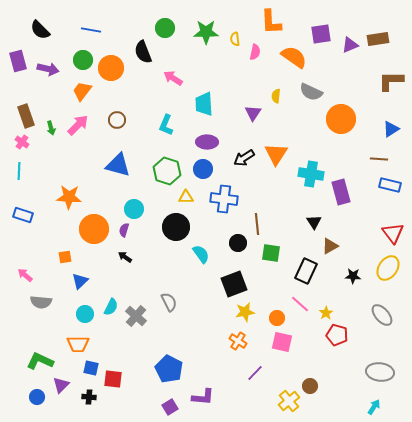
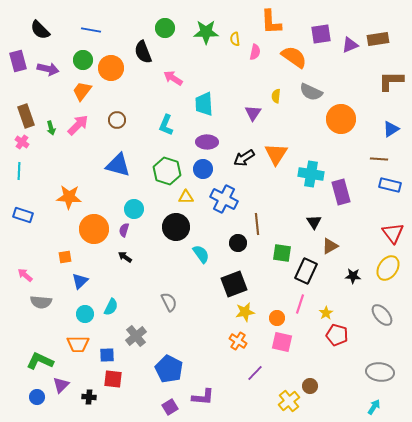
blue cross at (224, 199): rotated 20 degrees clockwise
green square at (271, 253): moved 11 px right
pink line at (300, 304): rotated 66 degrees clockwise
gray cross at (136, 316): moved 20 px down; rotated 10 degrees clockwise
blue square at (91, 368): moved 16 px right, 13 px up; rotated 14 degrees counterclockwise
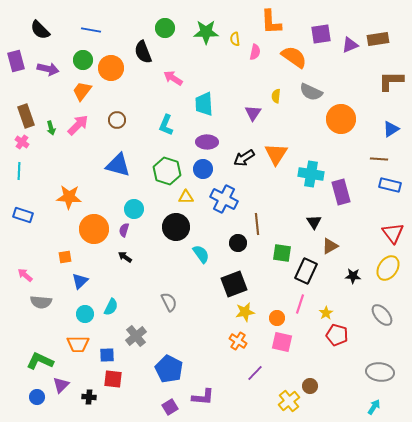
purple rectangle at (18, 61): moved 2 px left
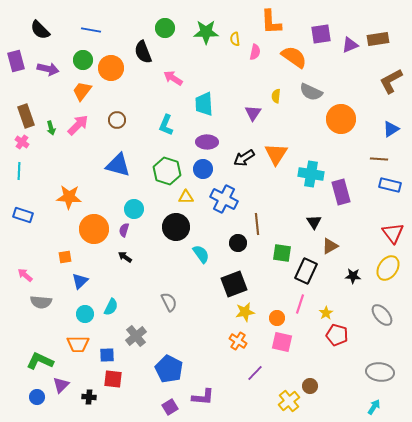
brown L-shape at (391, 81): rotated 28 degrees counterclockwise
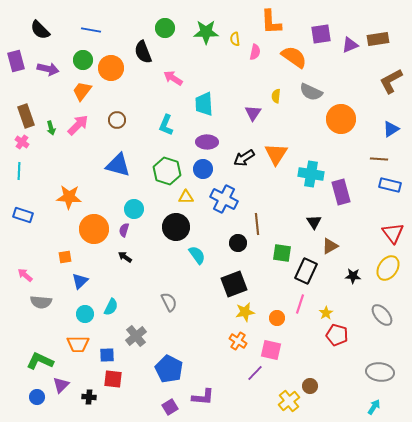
cyan semicircle at (201, 254): moved 4 px left, 1 px down
pink square at (282, 342): moved 11 px left, 8 px down
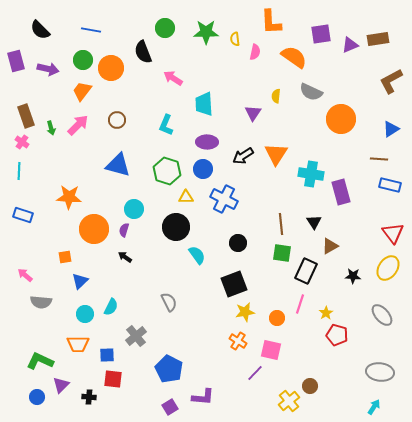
black arrow at (244, 158): moved 1 px left, 2 px up
brown line at (257, 224): moved 24 px right
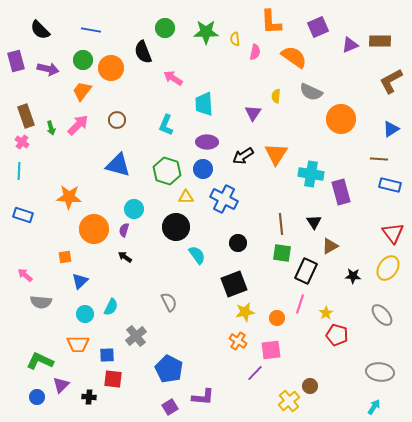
purple square at (321, 34): moved 3 px left, 7 px up; rotated 15 degrees counterclockwise
brown rectangle at (378, 39): moved 2 px right, 2 px down; rotated 10 degrees clockwise
pink square at (271, 350): rotated 20 degrees counterclockwise
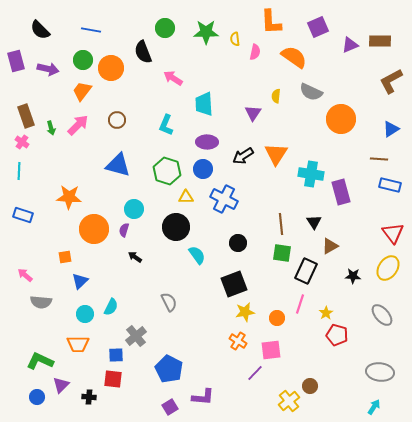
black arrow at (125, 257): moved 10 px right
blue square at (107, 355): moved 9 px right
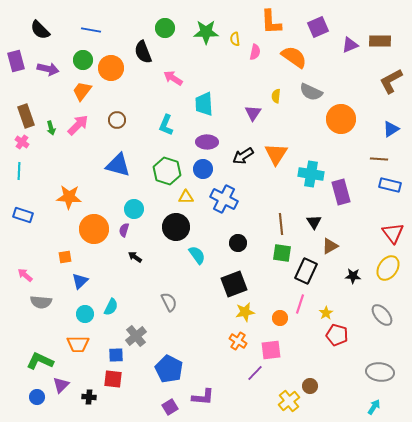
orange circle at (277, 318): moved 3 px right
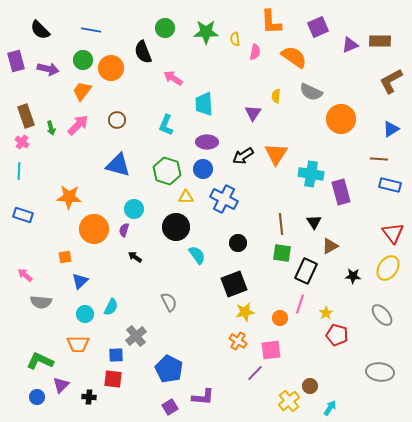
cyan arrow at (374, 407): moved 44 px left, 1 px down
